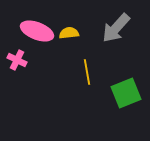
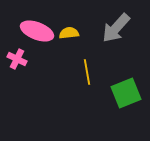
pink cross: moved 1 px up
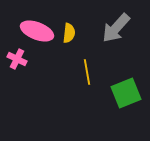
yellow semicircle: rotated 102 degrees clockwise
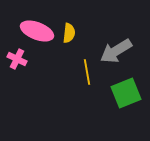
gray arrow: moved 23 px down; rotated 16 degrees clockwise
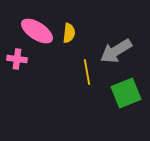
pink ellipse: rotated 12 degrees clockwise
pink cross: rotated 18 degrees counterclockwise
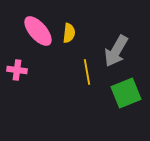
pink ellipse: moved 1 px right; rotated 16 degrees clockwise
gray arrow: rotated 28 degrees counterclockwise
pink cross: moved 11 px down
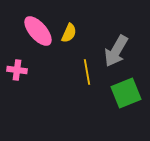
yellow semicircle: rotated 18 degrees clockwise
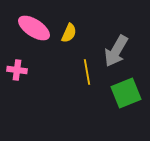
pink ellipse: moved 4 px left, 3 px up; rotated 16 degrees counterclockwise
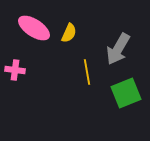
gray arrow: moved 2 px right, 2 px up
pink cross: moved 2 px left
